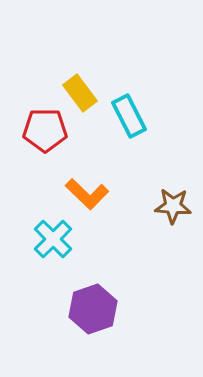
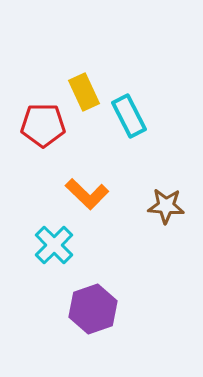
yellow rectangle: moved 4 px right, 1 px up; rotated 12 degrees clockwise
red pentagon: moved 2 px left, 5 px up
brown star: moved 7 px left
cyan cross: moved 1 px right, 6 px down
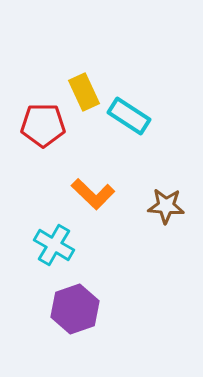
cyan rectangle: rotated 30 degrees counterclockwise
orange L-shape: moved 6 px right
cyan cross: rotated 15 degrees counterclockwise
purple hexagon: moved 18 px left
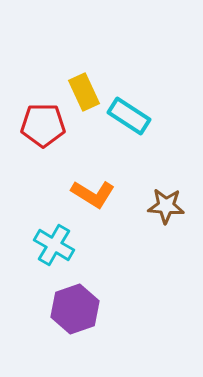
orange L-shape: rotated 12 degrees counterclockwise
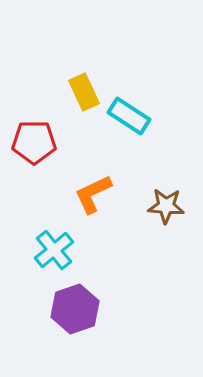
red pentagon: moved 9 px left, 17 px down
orange L-shape: rotated 123 degrees clockwise
cyan cross: moved 5 px down; rotated 21 degrees clockwise
